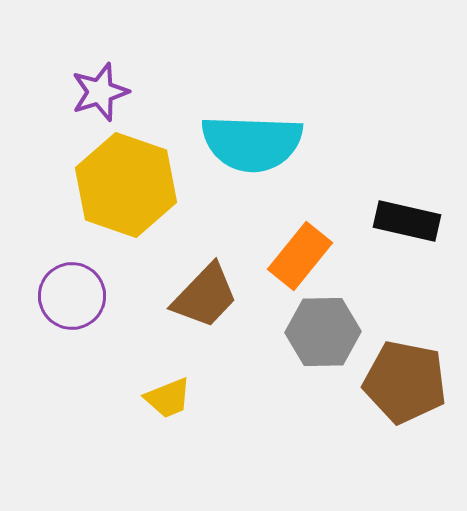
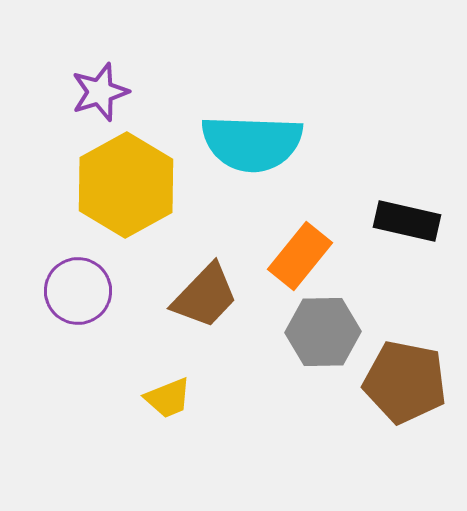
yellow hexagon: rotated 12 degrees clockwise
purple circle: moved 6 px right, 5 px up
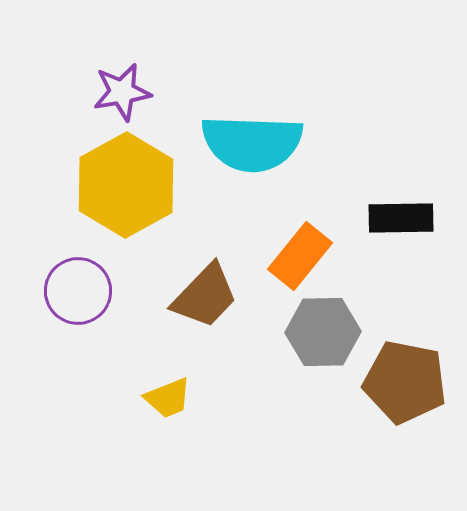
purple star: moved 22 px right; rotated 8 degrees clockwise
black rectangle: moved 6 px left, 3 px up; rotated 14 degrees counterclockwise
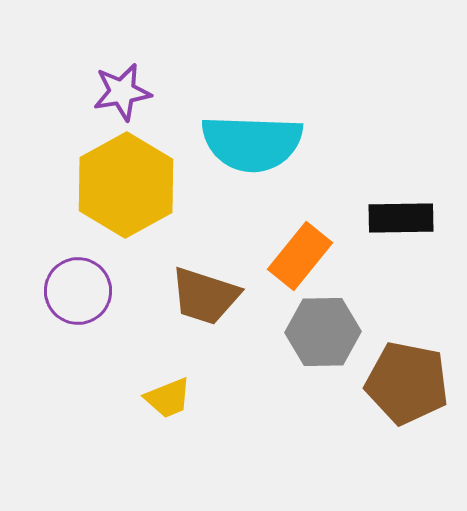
brown trapezoid: rotated 64 degrees clockwise
brown pentagon: moved 2 px right, 1 px down
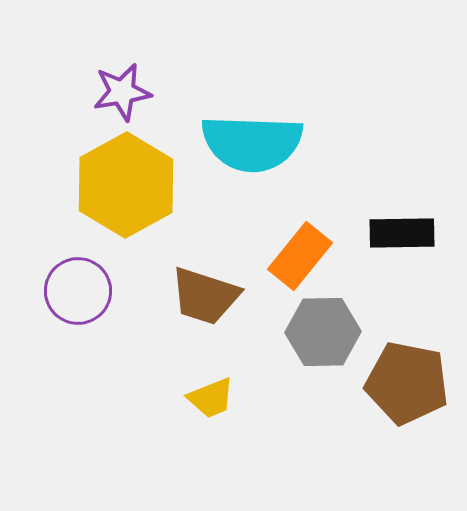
black rectangle: moved 1 px right, 15 px down
yellow trapezoid: moved 43 px right
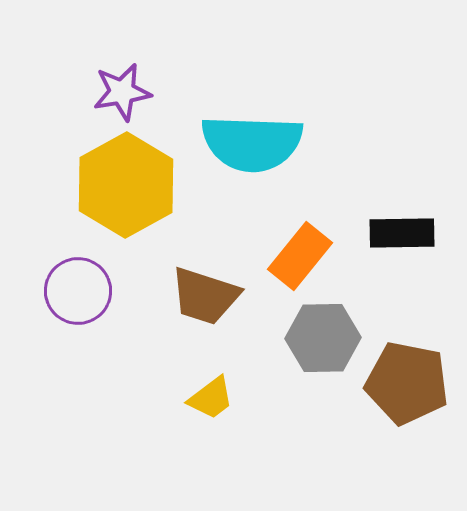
gray hexagon: moved 6 px down
yellow trapezoid: rotated 15 degrees counterclockwise
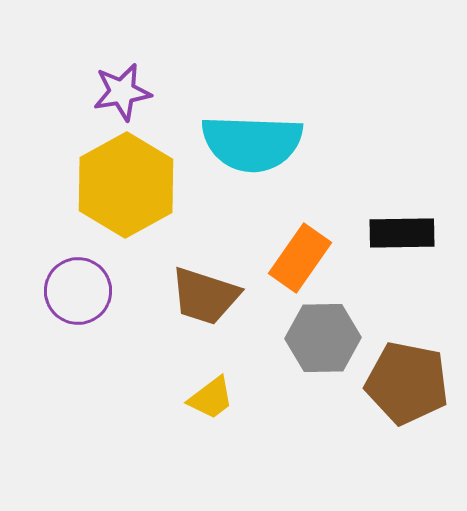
orange rectangle: moved 2 px down; rotated 4 degrees counterclockwise
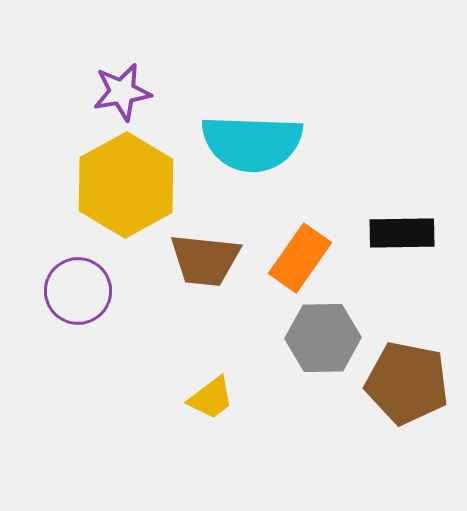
brown trapezoid: moved 36 px up; rotated 12 degrees counterclockwise
